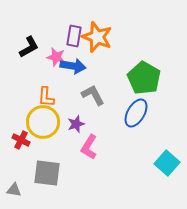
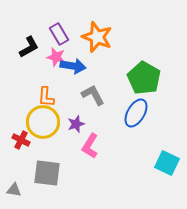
purple rectangle: moved 15 px left, 2 px up; rotated 40 degrees counterclockwise
pink L-shape: moved 1 px right, 1 px up
cyan square: rotated 15 degrees counterclockwise
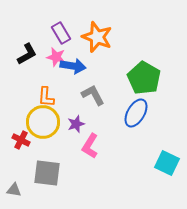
purple rectangle: moved 2 px right, 1 px up
black L-shape: moved 2 px left, 7 px down
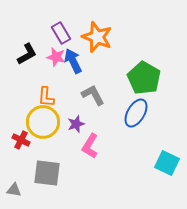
blue arrow: moved 5 px up; rotated 125 degrees counterclockwise
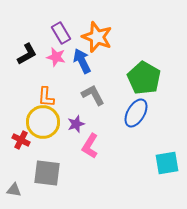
blue arrow: moved 9 px right
cyan square: rotated 35 degrees counterclockwise
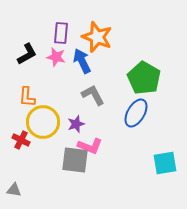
purple rectangle: rotated 35 degrees clockwise
orange L-shape: moved 19 px left
pink L-shape: rotated 100 degrees counterclockwise
cyan square: moved 2 px left
gray square: moved 28 px right, 13 px up
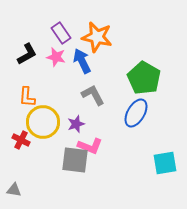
purple rectangle: rotated 40 degrees counterclockwise
orange star: rotated 8 degrees counterclockwise
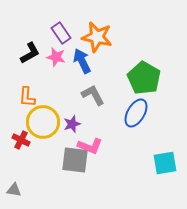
black L-shape: moved 3 px right, 1 px up
purple star: moved 4 px left
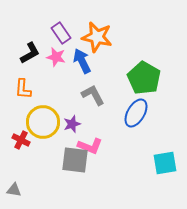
orange L-shape: moved 4 px left, 8 px up
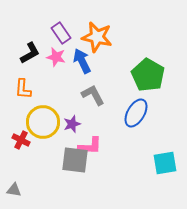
green pentagon: moved 4 px right, 3 px up
pink L-shape: rotated 20 degrees counterclockwise
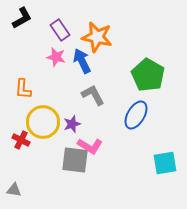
purple rectangle: moved 1 px left, 3 px up
black L-shape: moved 8 px left, 35 px up
blue ellipse: moved 2 px down
pink L-shape: rotated 30 degrees clockwise
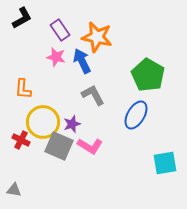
gray square: moved 16 px left, 14 px up; rotated 16 degrees clockwise
